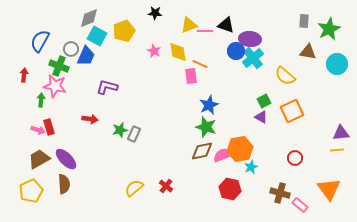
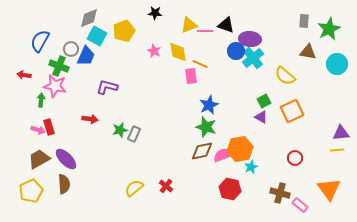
red arrow at (24, 75): rotated 88 degrees counterclockwise
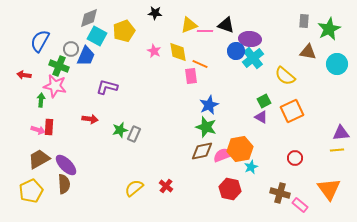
red rectangle at (49, 127): rotated 21 degrees clockwise
purple ellipse at (66, 159): moved 6 px down
